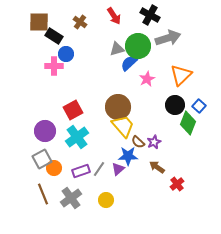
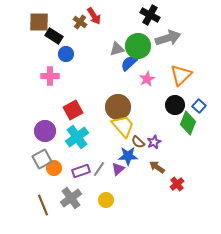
red arrow: moved 20 px left
pink cross: moved 4 px left, 10 px down
brown line: moved 11 px down
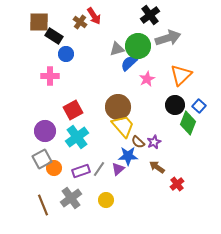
black cross: rotated 24 degrees clockwise
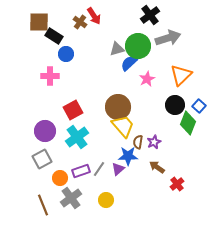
brown semicircle: rotated 56 degrees clockwise
orange circle: moved 6 px right, 10 px down
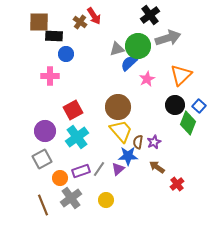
black rectangle: rotated 30 degrees counterclockwise
yellow trapezoid: moved 2 px left, 5 px down
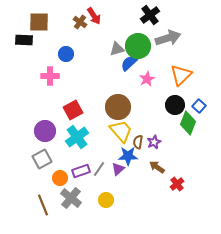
black rectangle: moved 30 px left, 4 px down
gray cross: rotated 15 degrees counterclockwise
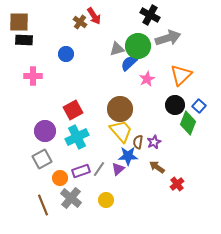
black cross: rotated 24 degrees counterclockwise
brown square: moved 20 px left
pink cross: moved 17 px left
brown circle: moved 2 px right, 2 px down
cyan cross: rotated 10 degrees clockwise
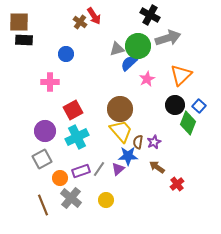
pink cross: moved 17 px right, 6 px down
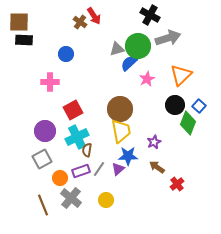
yellow trapezoid: rotated 30 degrees clockwise
brown semicircle: moved 51 px left, 8 px down
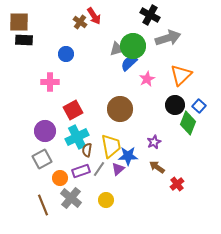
green circle: moved 5 px left
yellow trapezoid: moved 10 px left, 15 px down
